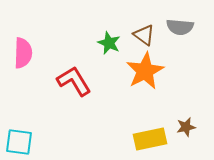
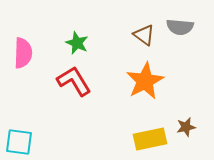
green star: moved 32 px left
orange star: moved 10 px down
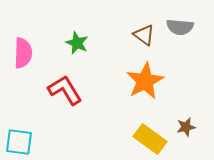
red L-shape: moved 9 px left, 9 px down
yellow rectangle: rotated 48 degrees clockwise
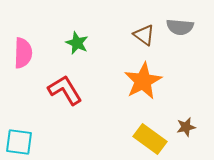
orange star: moved 2 px left
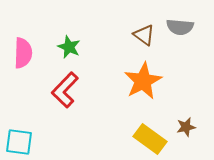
green star: moved 8 px left, 4 px down
red L-shape: rotated 105 degrees counterclockwise
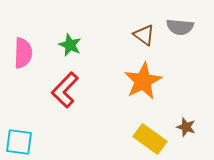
green star: moved 1 px right, 2 px up
brown star: rotated 30 degrees clockwise
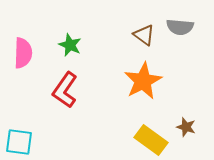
red L-shape: rotated 9 degrees counterclockwise
yellow rectangle: moved 1 px right, 1 px down
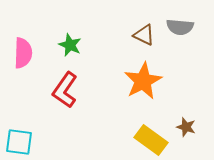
brown triangle: rotated 10 degrees counterclockwise
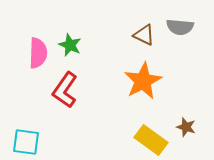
pink semicircle: moved 15 px right
cyan square: moved 7 px right
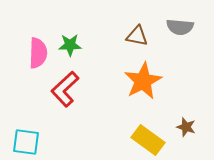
brown triangle: moved 7 px left, 1 px down; rotated 15 degrees counterclockwise
green star: rotated 25 degrees counterclockwise
red L-shape: moved 1 px up; rotated 12 degrees clockwise
yellow rectangle: moved 3 px left
